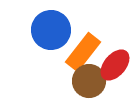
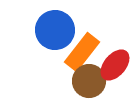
blue circle: moved 4 px right
orange rectangle: moved 1 px left
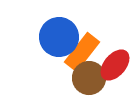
blue circle: moved 4 px right, 7 px down
brown circle: moved 3 px up
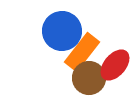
blue circle: moved 3 px right, 6 px up
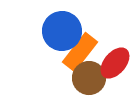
orange rectangle: moved 2 px left
red ellipse: moved 2 px up
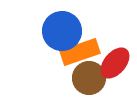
orange rectangle: rotated 33 degrees clockwise
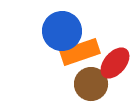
brown circle: moved 2 px right, 6 px down
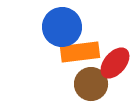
blue circle: moved 4 px up
orange rectangle: rotated 12 degrees clockwise
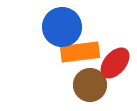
brown circle: moved 1 px left, 1 px down
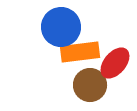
blue circle: moved 1 px left
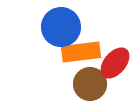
orange rectangle: moved 1 px right
brown circle: moved 1 px up
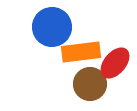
blue circle: moved 9 px left
